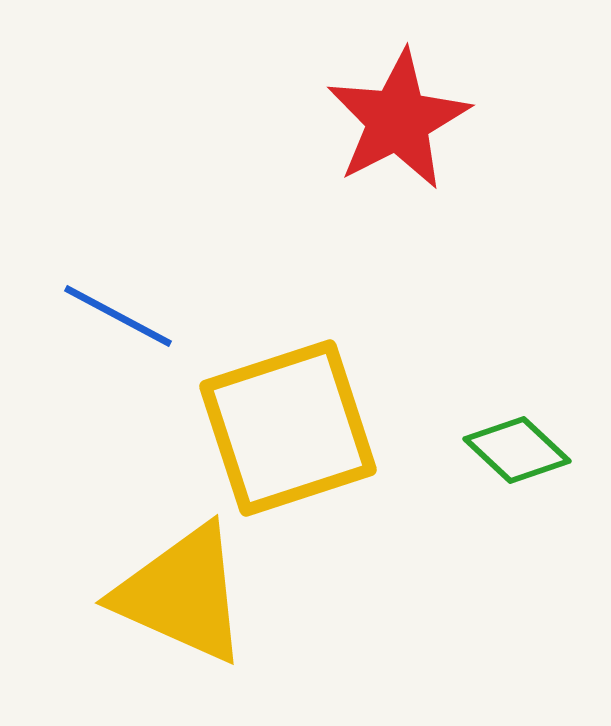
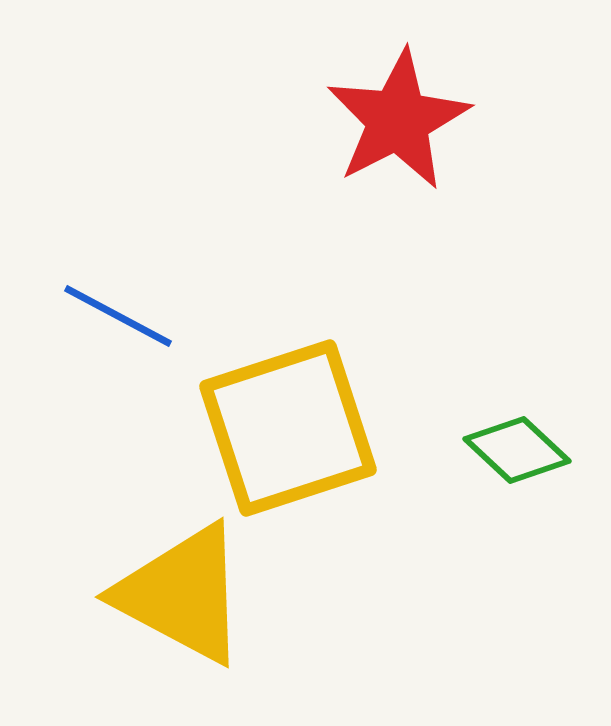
yellow triangle: rotated 4 degrees clockwise
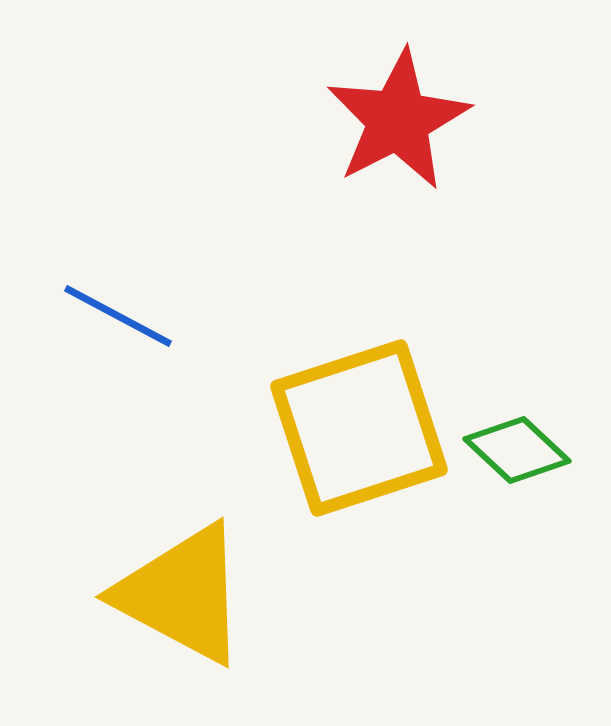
yellow square: moved 71 px right
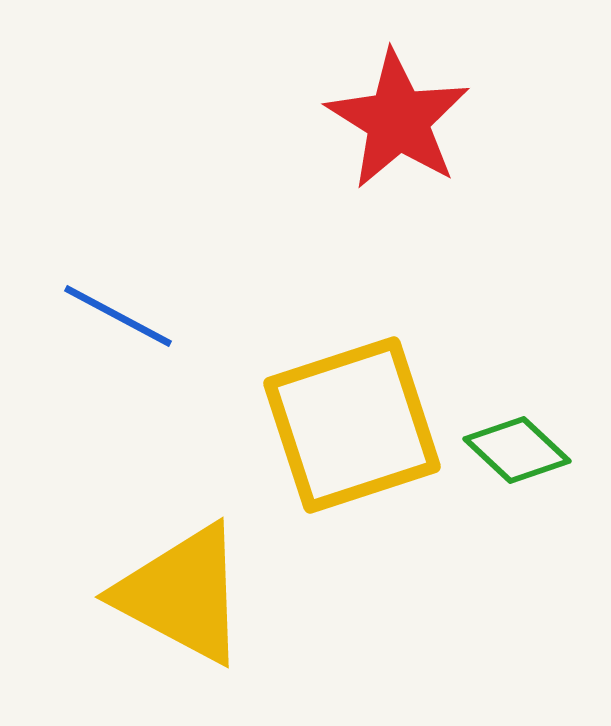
red star: rotated 13 degrees counterclockwise
yellow square: moved 7 px left, 3 px up
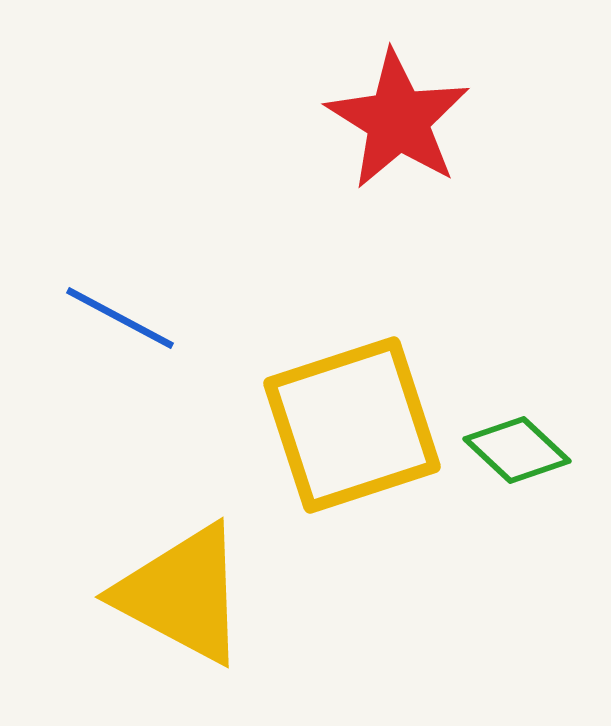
blue line: moved 2 px right, 2 px down
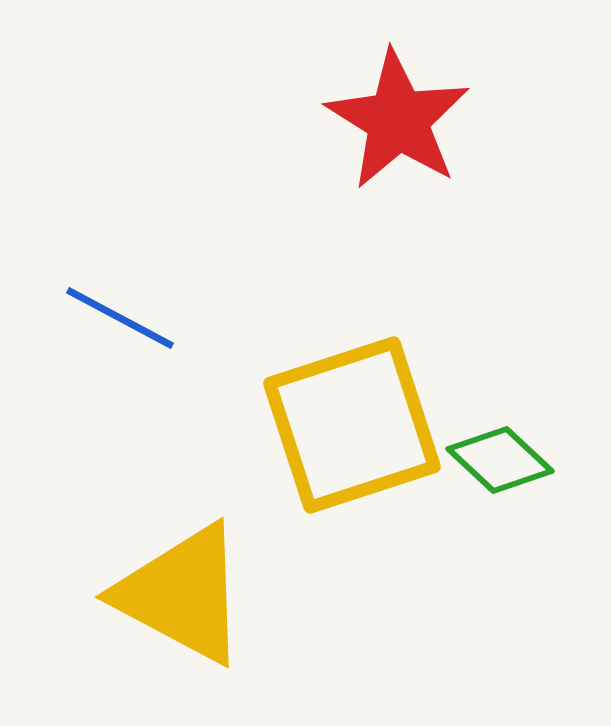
green diamond: moved 17 px left, 10 px down
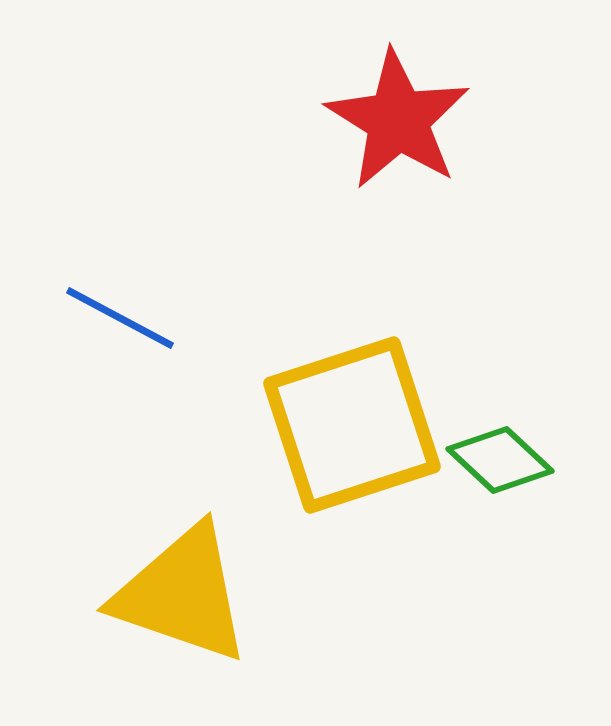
yellow triangle: rotated 9 degrees counterclockwise
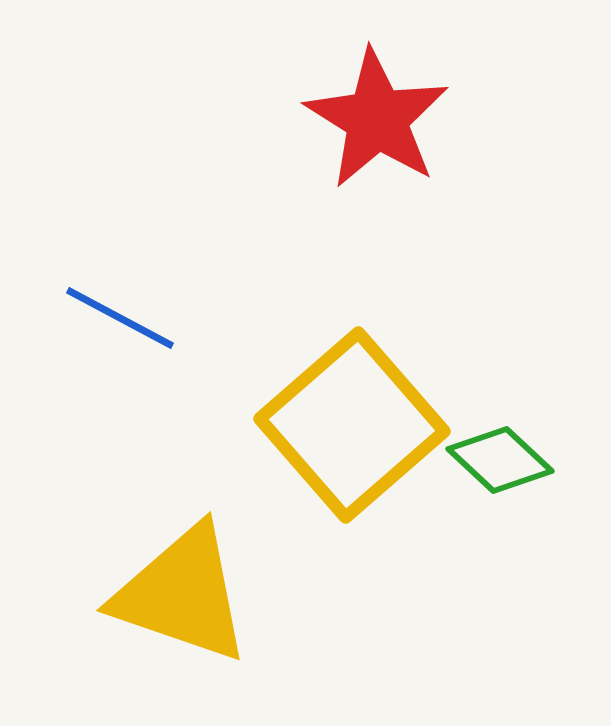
red star: moved 21 px left, 1 px up
yellow square: rotated 23 degrees counterclockwise
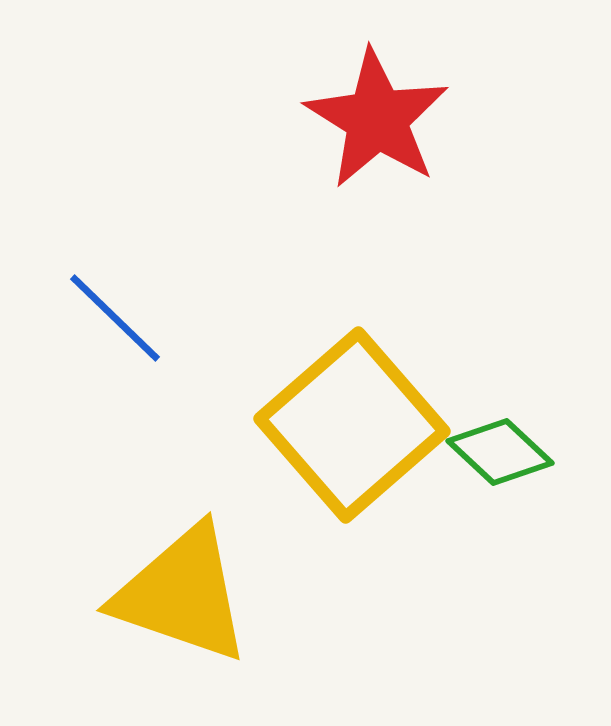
blue line: moved 5 px left; rotated 16 degrees clockwise
green diamond: moved 8 px up
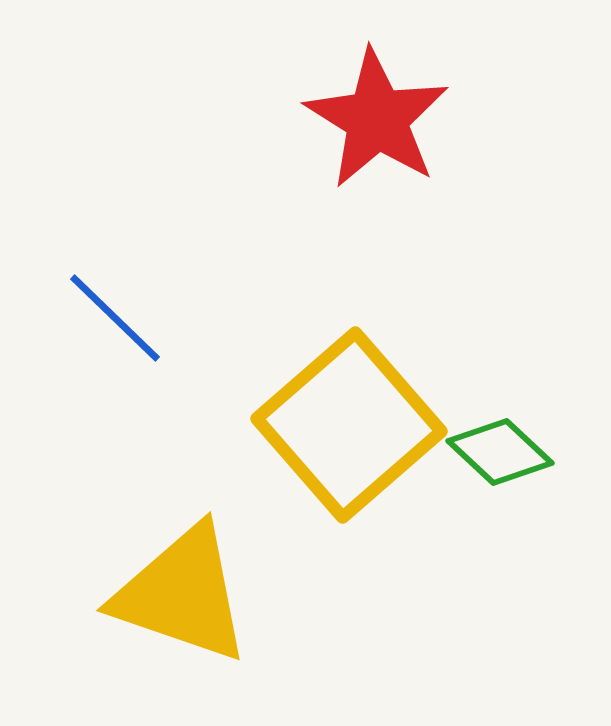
yellow square: moved 3 px left
